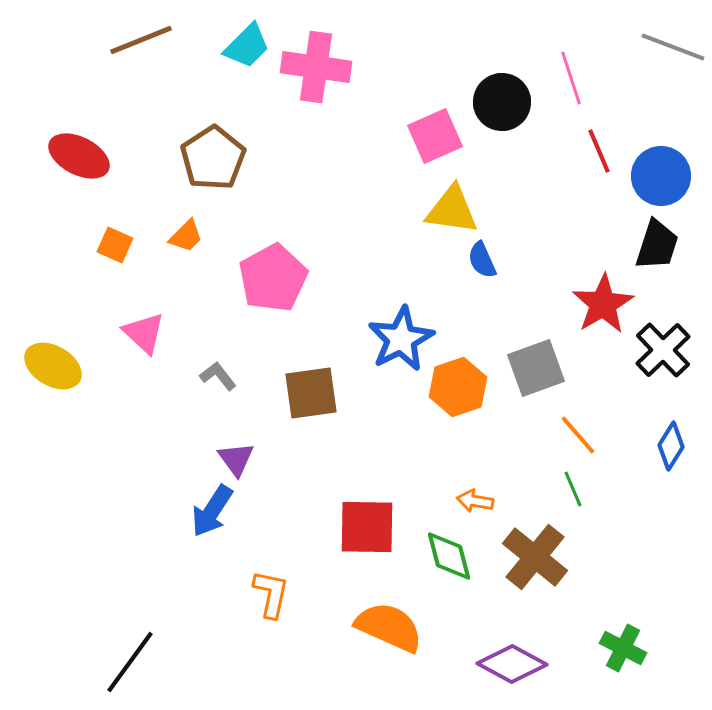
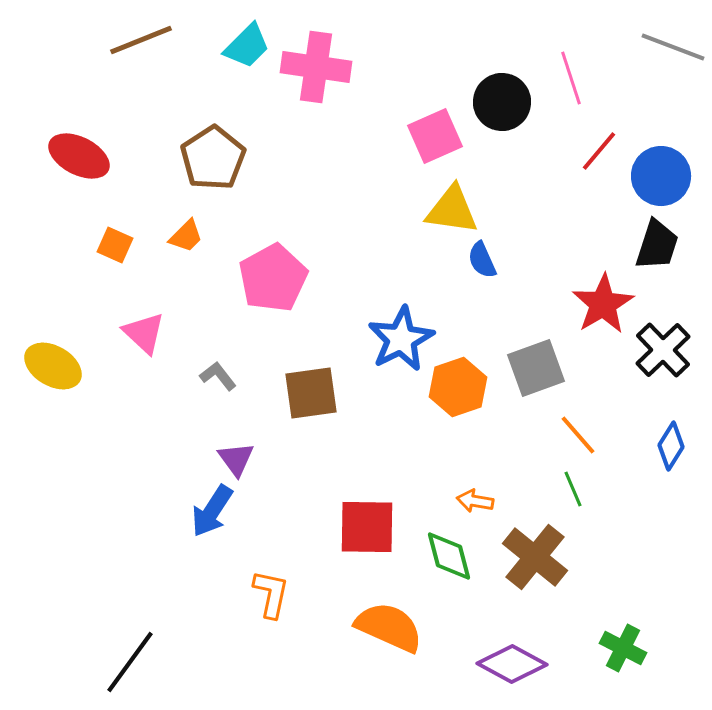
red line: rotated 63 degrees clockwise
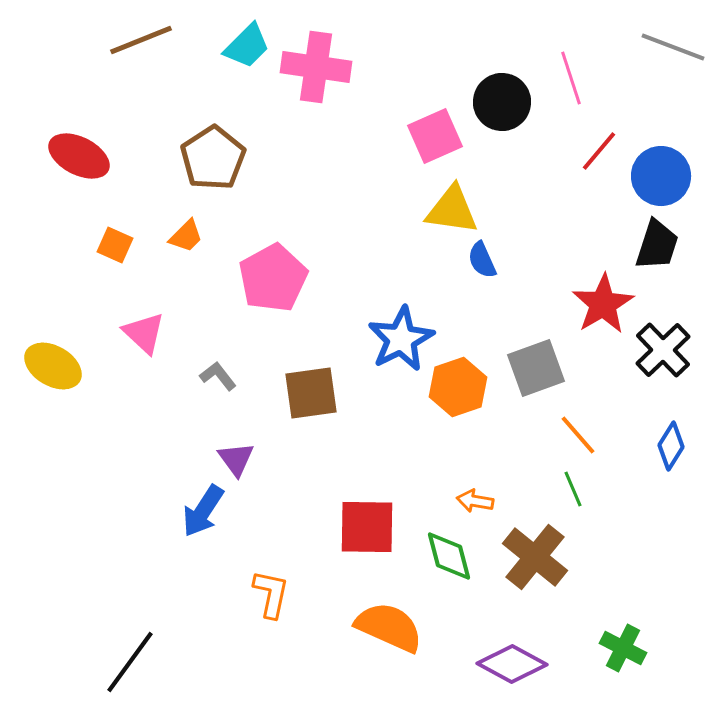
blue arrow: moved 9 px left
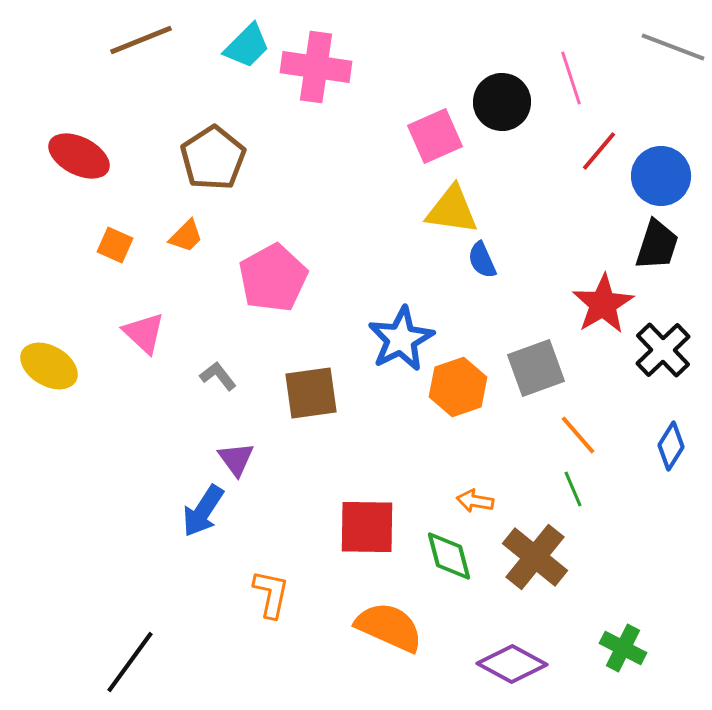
yellow ellipse: moved 4 px left
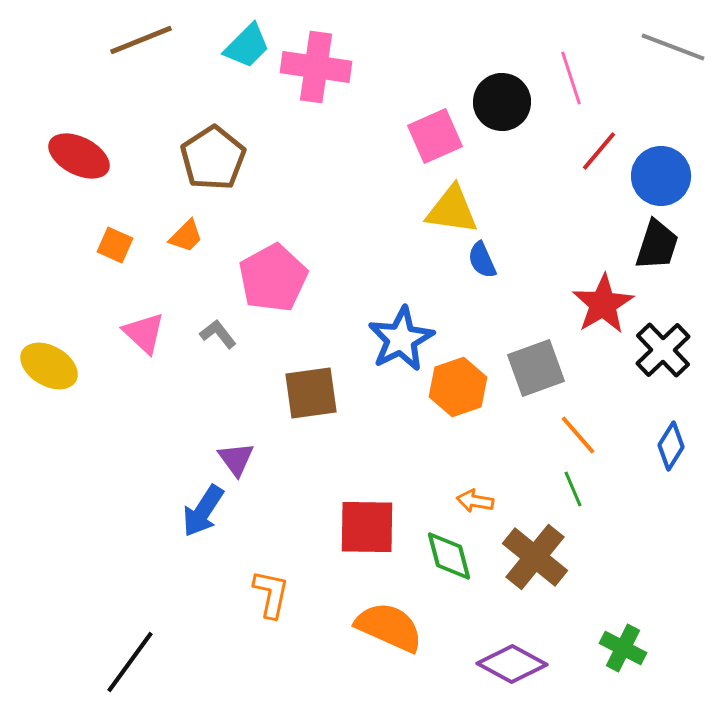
gray L-shape: moved 42 px up
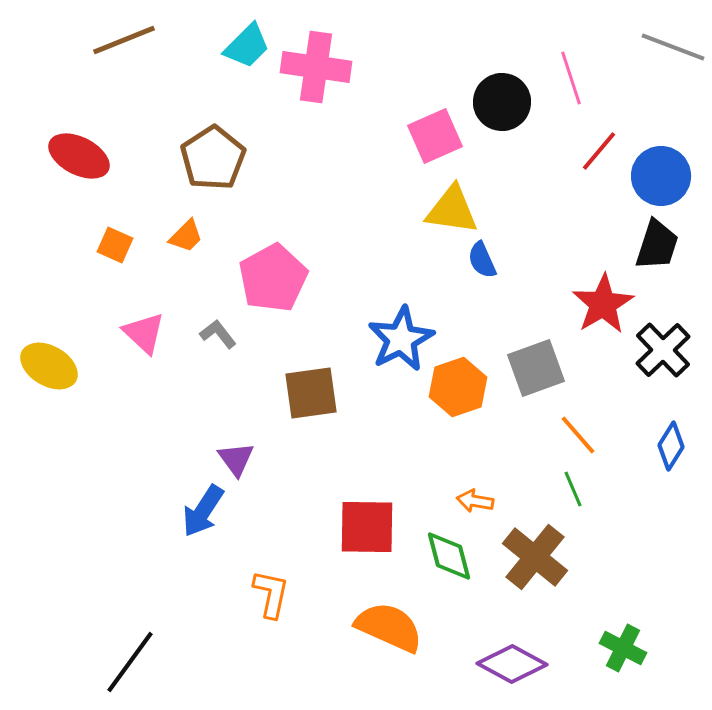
brown line: moved 17 px left
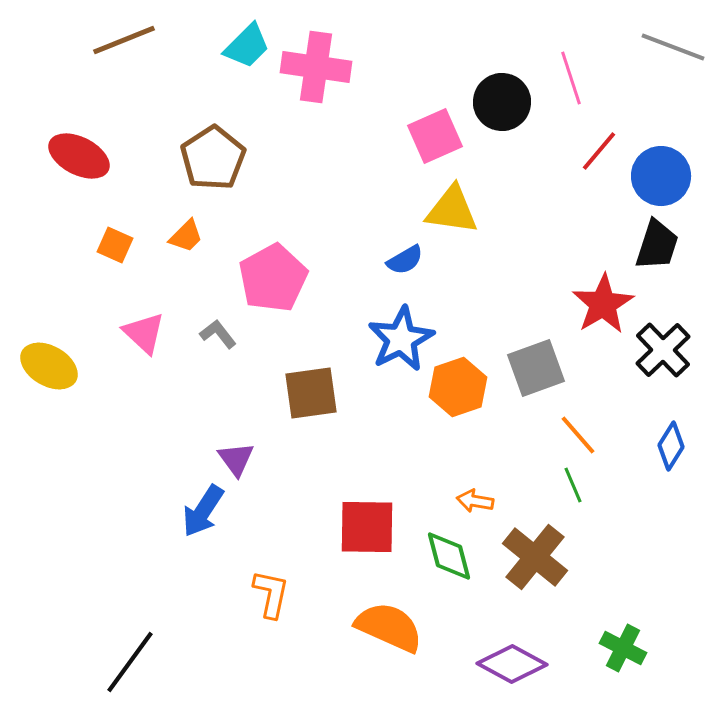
blue semicircle: moved 77 px left; rotated 96 degrees counterclockwise
green line: moved 4 px up
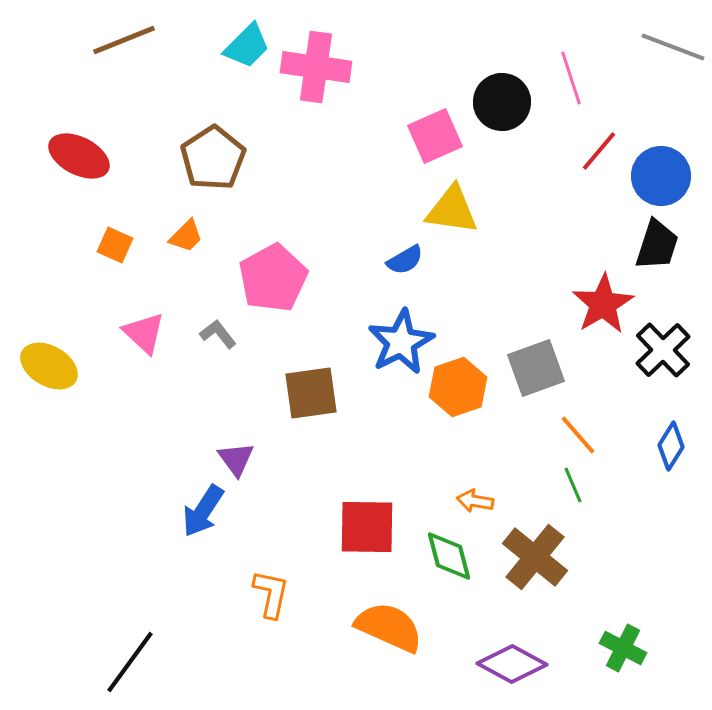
blue star: moved 3 px down
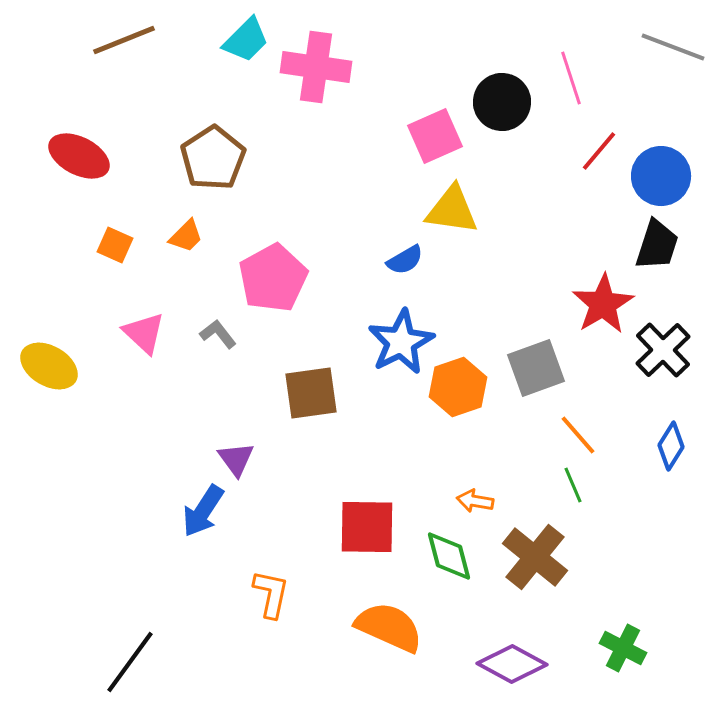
cyan trapezoid: moved 1 px left, 6 px up
